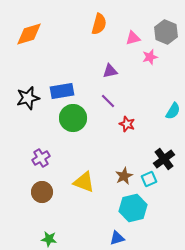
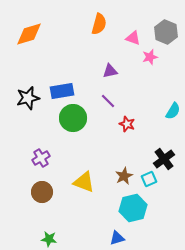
pink triangle: rotated 35 degrees clockwise
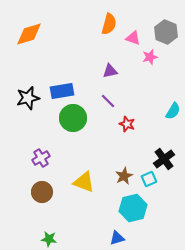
orange semicircle: moved 10 px right
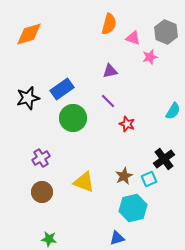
blue rectangle: moved 2 px up; rotated 25 degrees counterclockwise
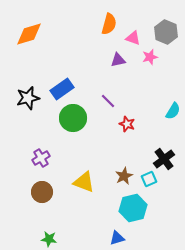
purple triangle: moved 8 px right, 11 px up
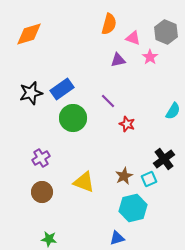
pink star: rotated 21 degrees counterclockwise
black star: moved 3 px right, 5 px up
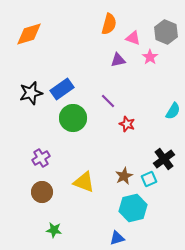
green star: moved 5 px right, 9 px up
